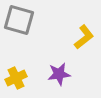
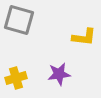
yellow L-shape: rotated 45 degrees clockwise
yellow cross: rotated 10 degrees clockwise
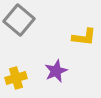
gray square: rotated 24 degrees clockwise
purple star: moved 3 px left, 3 px up; rotated 15 degrees counterclockwise
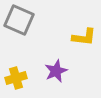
gray square: rotated 16 degrees counterclockwise
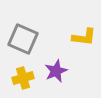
gray square: moved 4 px right, 19 px down
yellow cross: moved 7 px right
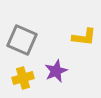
gray square: moved 1 px left, 1 px down
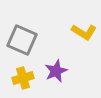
yellow L-shape: moved 5 px up; rotated 25 degrees clockwise
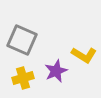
yellow L-shape: moved 23 px down
